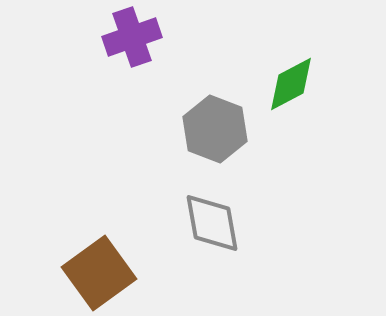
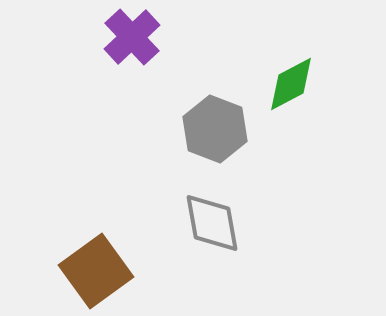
purple cross: rotated 24 degrees counterclockwise
brown square: moved 3 px left, 2 px up
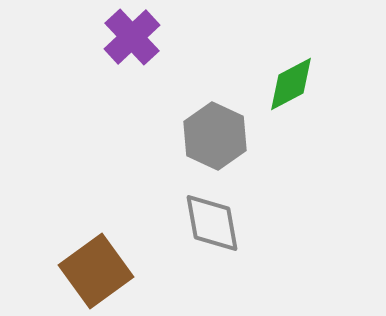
gray hexagon: moved 7 px down; rotated 4 degrees clockwise
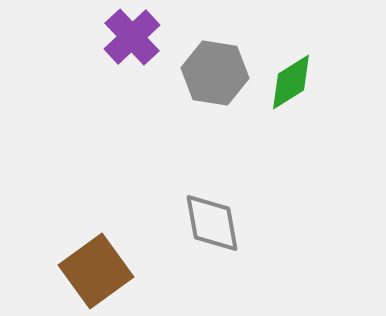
green diamond: moved 2 px up; rotated 4 degrees counterclockwise
gray hexagon: moved 63 px up; rotated 16 degrees counterclockwise
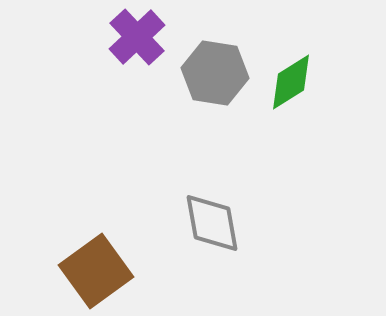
purple cross: moved 5 px right
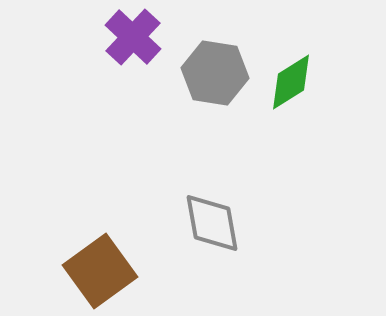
purple cross: moved 4 px left; rotated 4 degrees counterclockwise
brown square: moved 4 px right
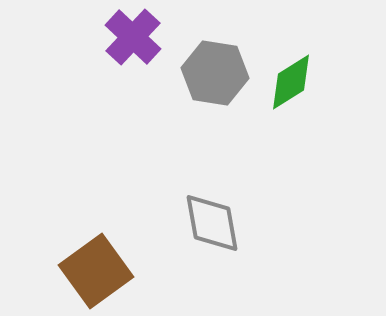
brown square: moved 4 px left
